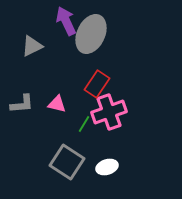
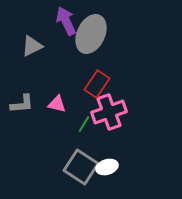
gray square: moved 14 px right, 5 px down
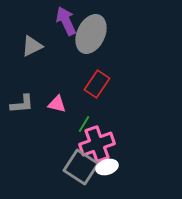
pink cross: moved 12 px left, 32 px down
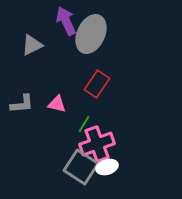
gray triangle: moved 1 px up
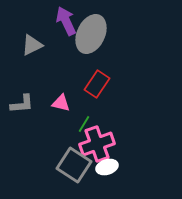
pink triangle: moved 4 px right, 1 px up
gray square: moved 7 px left, 2 px up
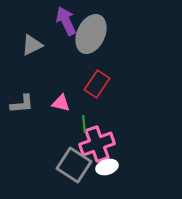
green line: rotated 36 degrees counterclockwise
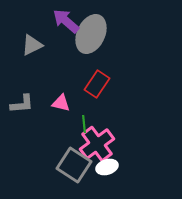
purple arrow: rotated 24 degrees counterclockwise
pink cross: rotated 16 degrees counterclockwise
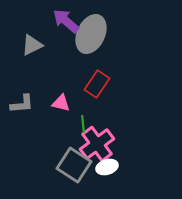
green line: moved 1 px left
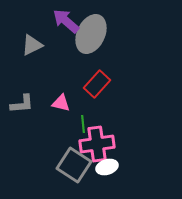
red rectangle: rotated 8 degrees clockwise
pink cross: rotated 28 degrees clockwise
